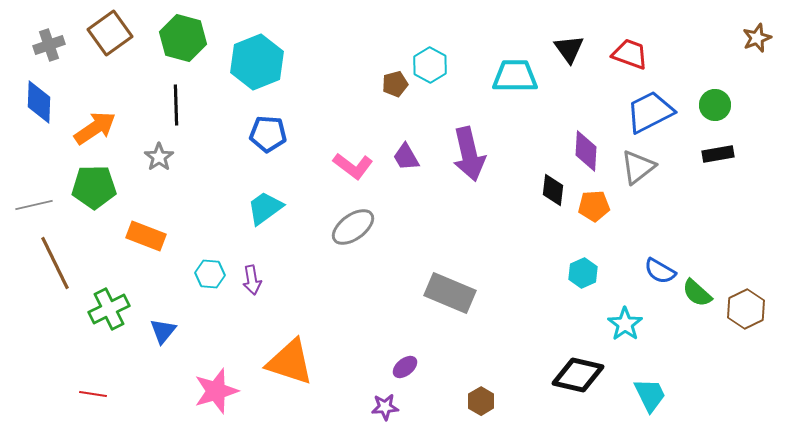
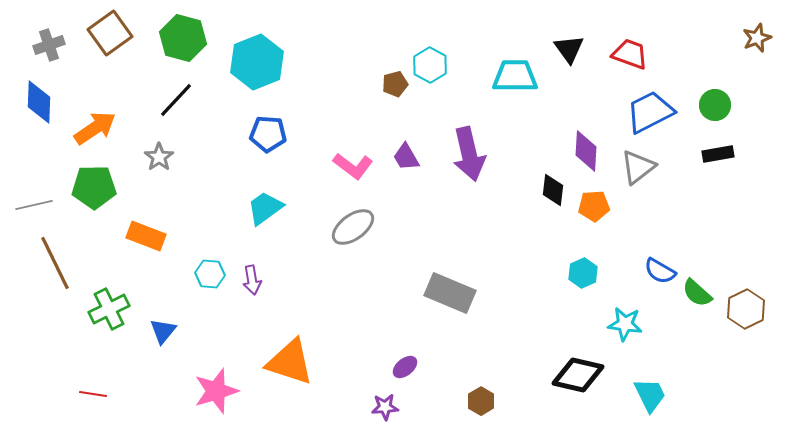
black line at (176, 105): moved 5 px up; rotated 45 degrees clockwise
cyan star at (625, 324): rotated 28 degrees counterclockwise
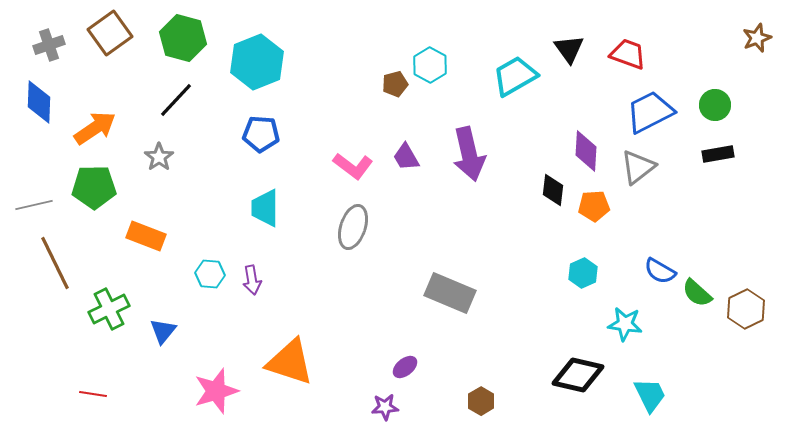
red trapezoid at (630, 54): moved 2 px left
cyan trapezoid at (515, 76): rotated 30 degrees counterclockwise
blue pentagon at (268, 134): moved 7 px left
cyan trapezoid at (265, 208): rotated 54 degrees counterclockwise
gray ellipse at (353, 227): rotated 36 degrees counterclockwise
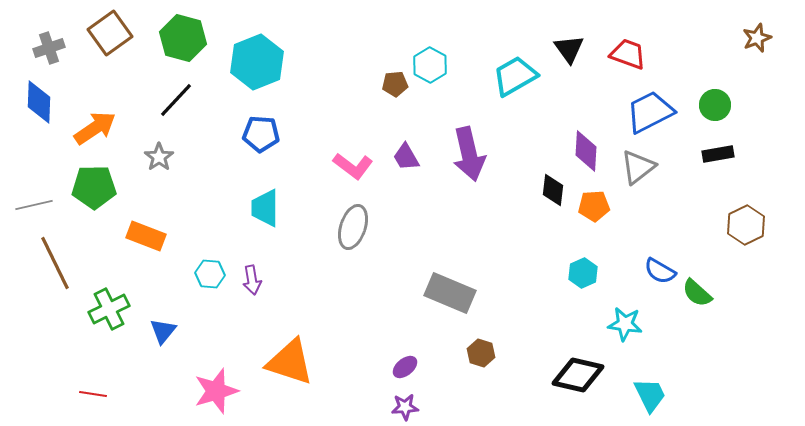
gray cross at (49, 45): moved 3 px down
brown pentagon at (395, 84): rotated 10 degrees clockwise
brown hexagon at (746, 309): moved 84 px up
brown hexagon at (481, 401): moved 48 px up; rotated 12 degrees counterclockwise
purple star at (385, 407): moved 20 px right
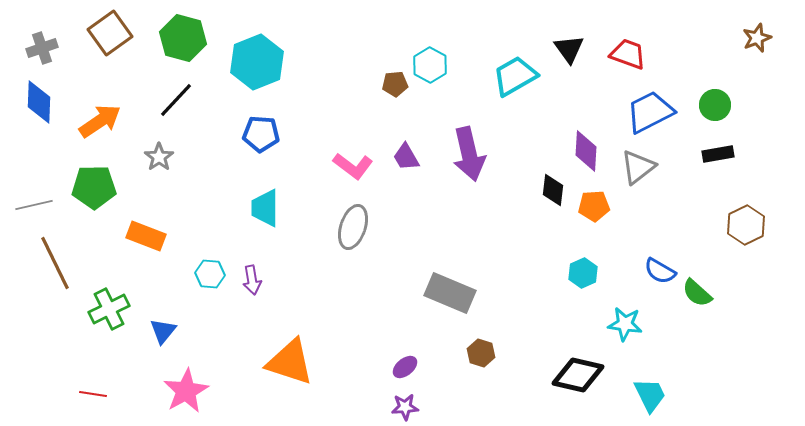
gray cross at (49, 48): moved 7 px left
orange arrow at (95, 128): moved 5 px right, 7 px up
pink star at (216, 391): moved 30 px left; rotated 12 degrees counterclockwise
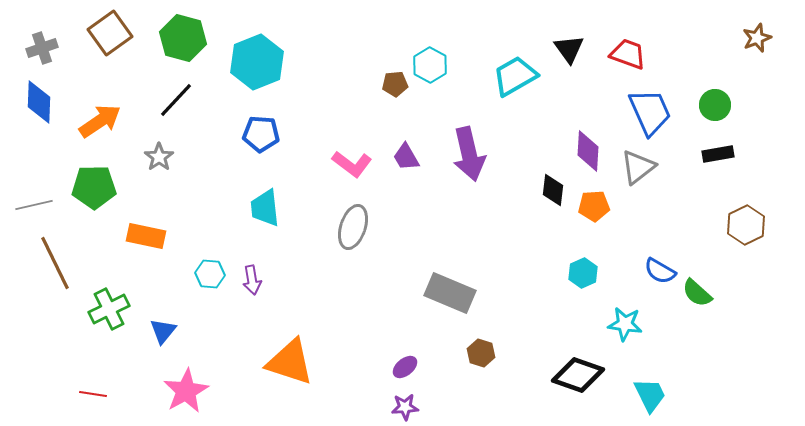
blue trapezoid at (650, 112): rotated 93 degrees clockwise
purple diamond at (586, 151): moved 2 px right
pink L-shape at (353, 166): moved 1 px left, 2 px up
cyan trapezoid at (265, 208): rotated 6 degrees counterclockwise
orange rectangle at (146, 236): rotated 9 degrees counterclockwise
black diamond at (578, 375): rotated 6 degrees clockwise
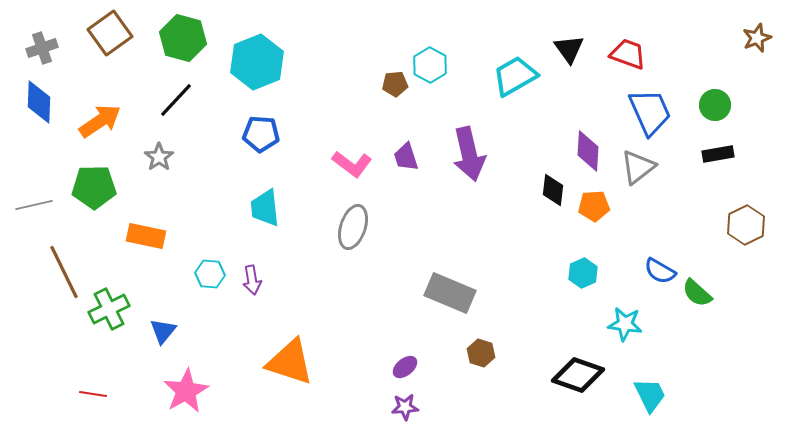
purple trapezoid at (406, 157): rotated 12 degrees clockwise
brown line at (55, 263): moved 9 px right, 9 px down
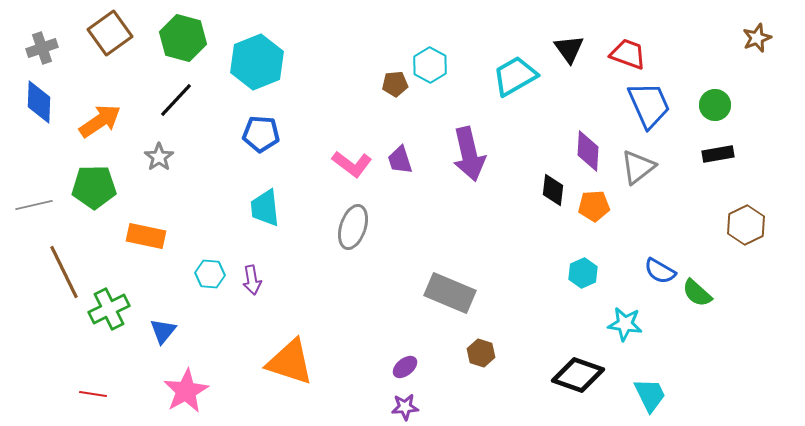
blue trapezoid at (650, 112): moved 1 px left, 7 px up
purple trapezoid at (406, 157): moved 6 px left, 3 px down
